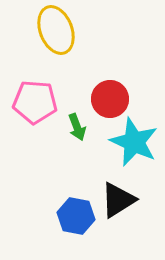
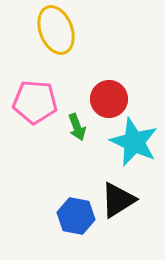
red circle: moved 1 px left
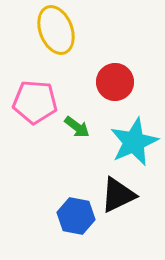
red circle: moved 6 px right, 17 px up
green arrow: rotated 32 degrees counterclockwise
cyan star: rotated 24 degrees clockwise
black triangle: moved 5 px up; rotated 6 degrees clockwise
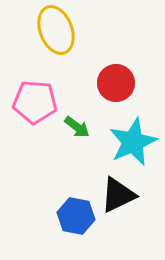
red circle: moved 1 px right, 1 px down
cyan star: moved 1 px left
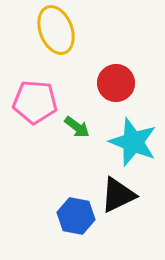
cyan star: rotated 27 degrees counterclockwise
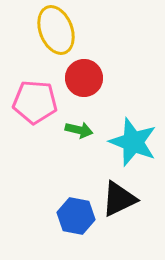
red circle: moved 32 px left, 5 px up
green arrow: moved 2 px right, 3 px down; rotated 24 degrees counterclockwise
black triangle: moved 1 px right, 4 px down
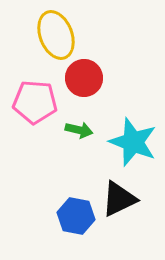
yellow ellipse: moved 5 px down
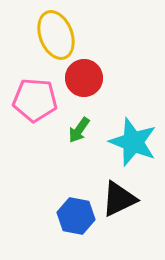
pink pentagon: moved 2 px up
green arrow: rotated 112 degrees clockwise
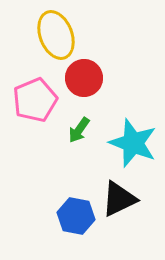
pink pentagon: rotated 27 degrees counterclockwise
cyan star: moved 1 px down
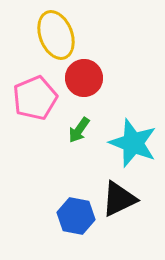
pink pentagon: moved 2 px up
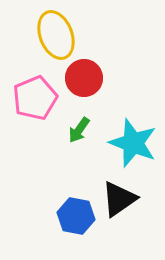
black triangle: rotated 9 degrees counterclockwise
